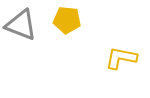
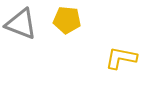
gray triangle: moved 1 px up
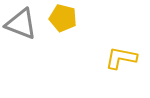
yellow pentagon: moved 4 px left, 2 px up; rotated 8 degrees clockwise
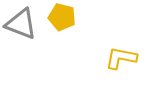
yellow pentagon: moved 1 px left, 1 px up
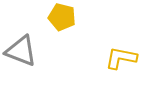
gray triangle: moved 27 px down
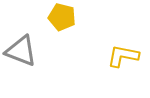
yellow L-shape: moved 2 px right, 2 px up
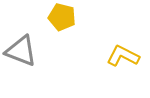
yellow L-shape: rotated 16 degrees clockwise
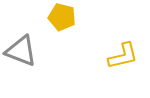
yellow L-shape: rotated 140 degrees clockwise
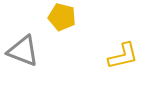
gray triangle: moved 2 px right
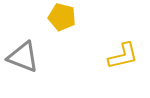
gray triangle: moved 6 px down
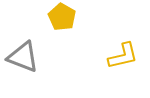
yellow pentagon: rotated 16 degrees clockwise
